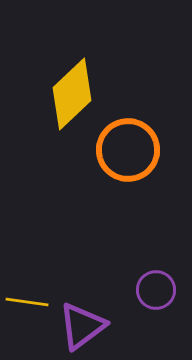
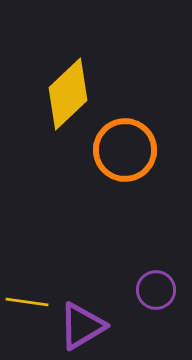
yellow diamond: moved 4 px left
orange circle: moved 3 px left
purple triangle: rotated 6 degrees clockwise
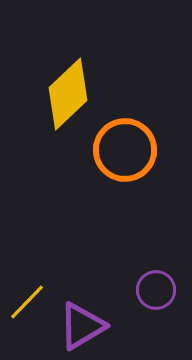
yellow line: rotated 54 degrees counterclockwise
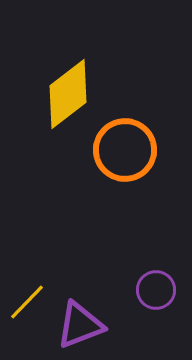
yellow diamond: rotated 6 degrees clockwise
purple triangle: moved 2 px left, 1 px up; rotated 10 degrees clockwise
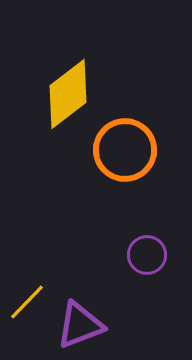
purple circle: moved 9 px left, 35 px up
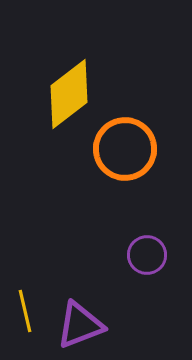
yellow diamond: moved 1 px right
orange circle: moved 1 px up
yellow line: moved 2 px left, 9 px down; rotated 57 degrees counterclockwise
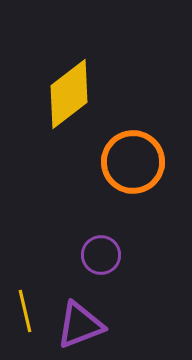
orange circle: moved 8 px right, 13 px down
purple circle: moved 46 px left
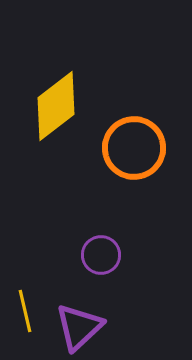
yellow diamond: moved 13 px left, 12 px down
orange circle: moved 1 px right, 14 px up
purple triangle: moved 1 px left, 2 px down; rotated 22 degrees counterclockwise
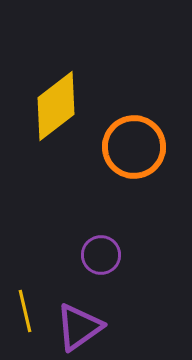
orange circle: moved 1 px up
purple triangle: rotated 8 degrees clockwise
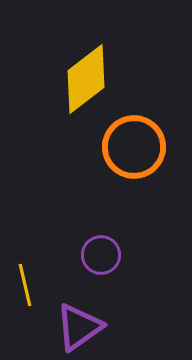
yellow diamond: moved 30 px right, 27 px up
yellow line: moved 26 px up
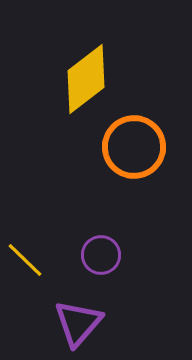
yellow line: moved 25 px up; rotated 33 degrees counterclockwise
purple triangle: moved 1 px left, 4 px up; rotated 14 degrees counterclockwise
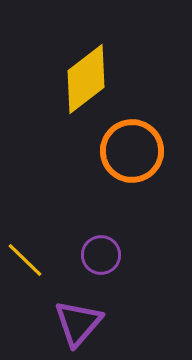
orange circle: moved 2 px left, 4 px down
